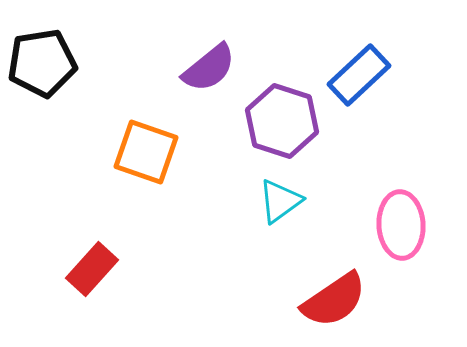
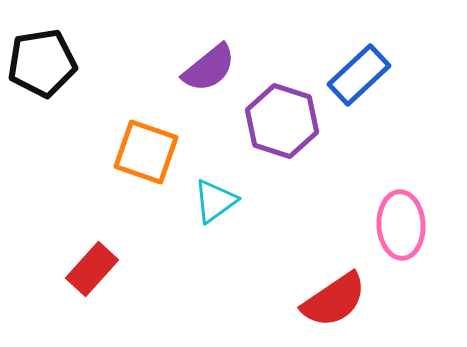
cyan triangle: moved 65 px left
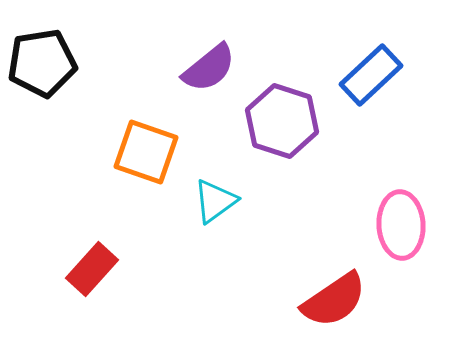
blue rectangle: moved 12 px right
